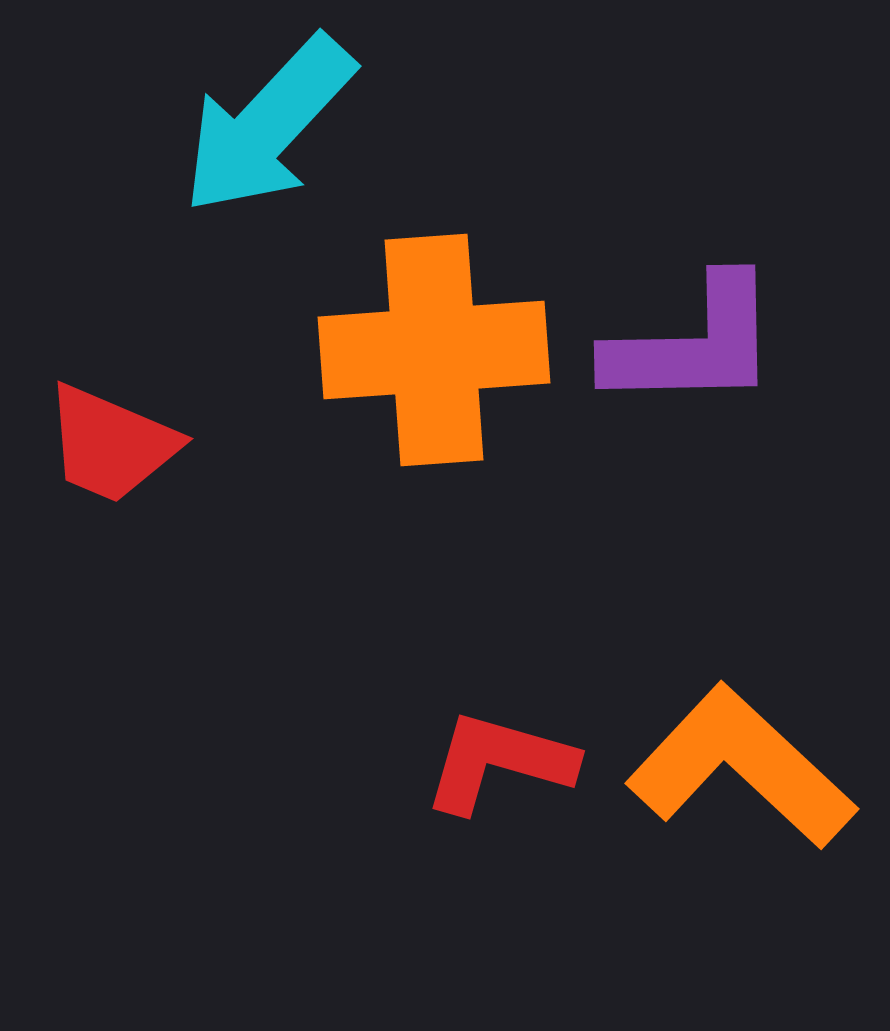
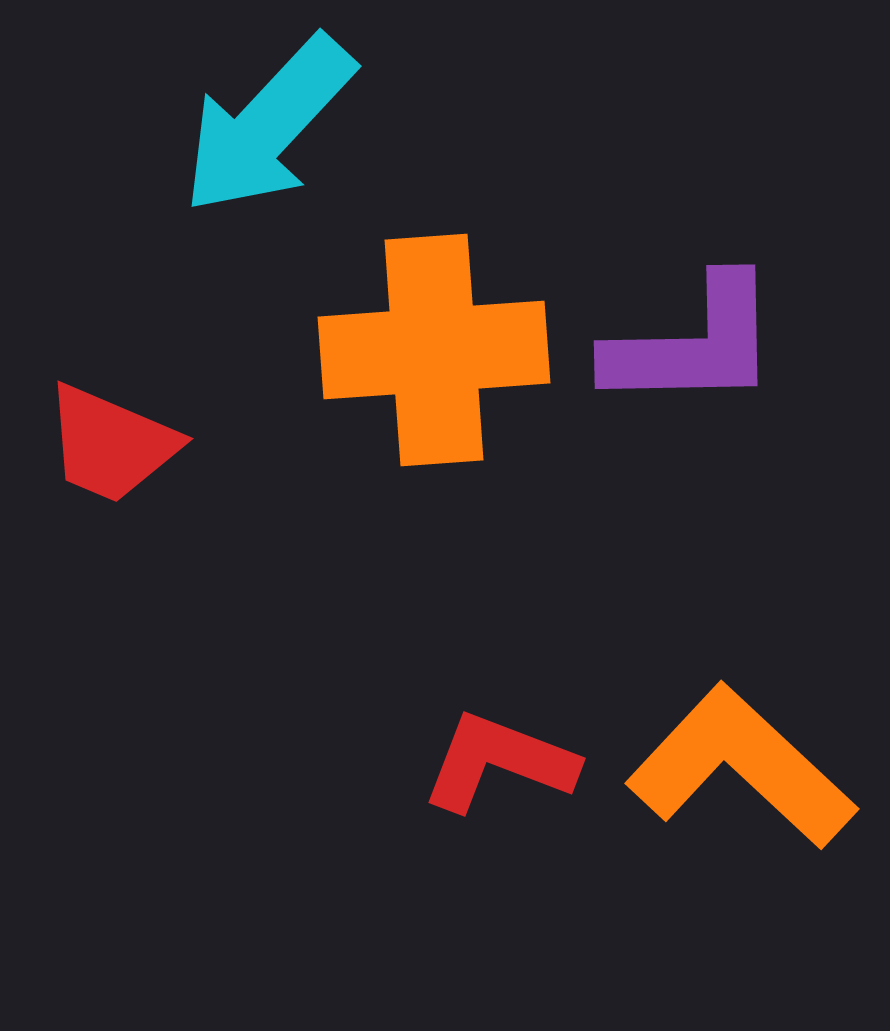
red L-shape: rotated 5 degrees clockwise
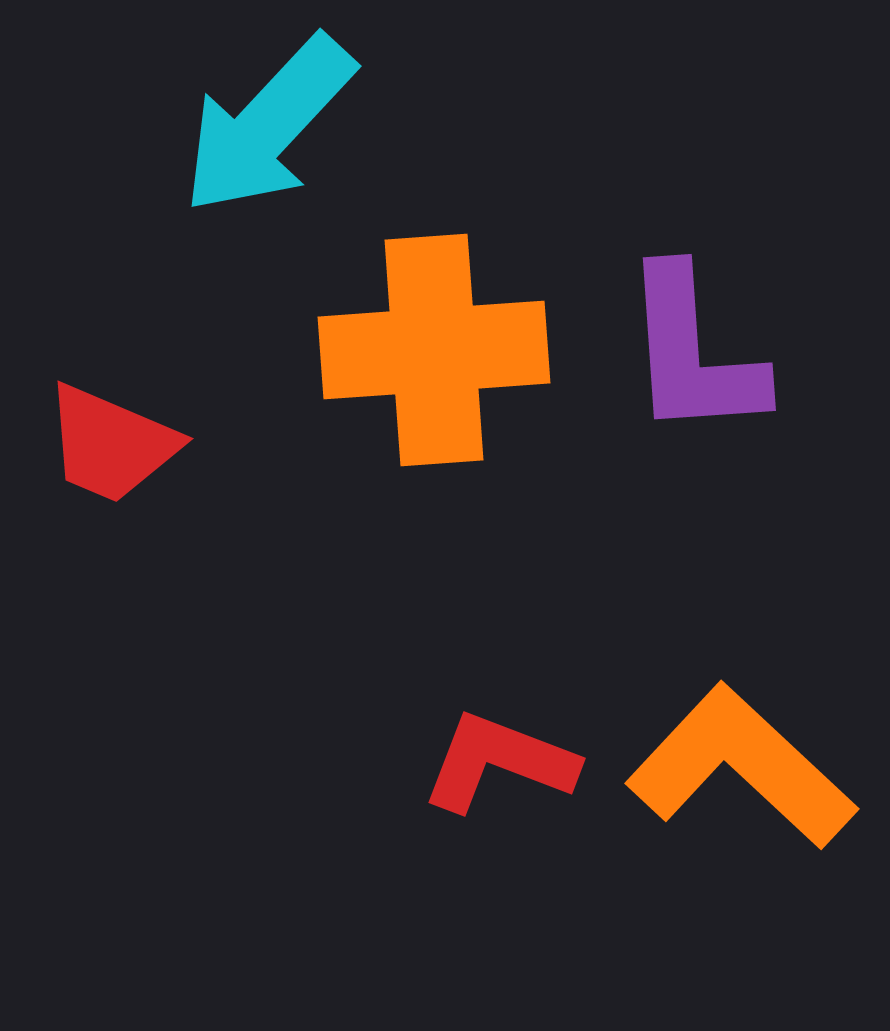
purple L-shape: moved 9 px down; rotated 87 degrees clockwise
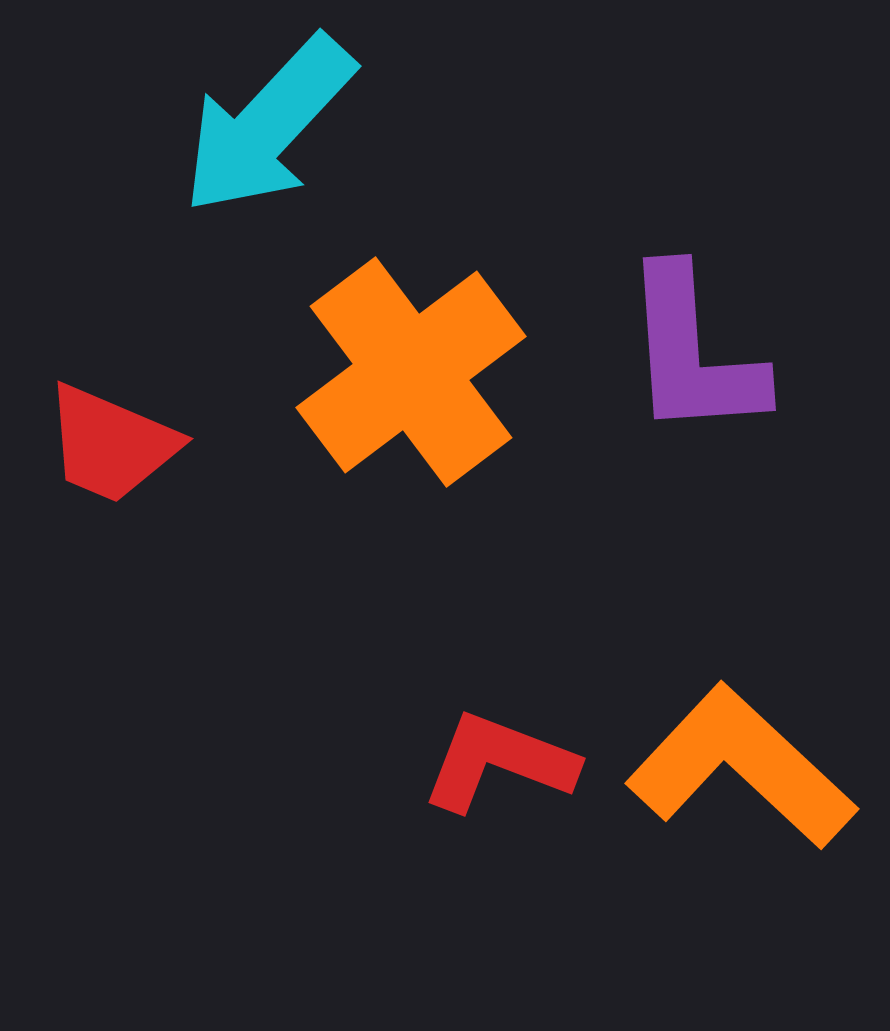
orange cross: moved 23 px left, 22 px down; rotated 33 degrees counterclockwise
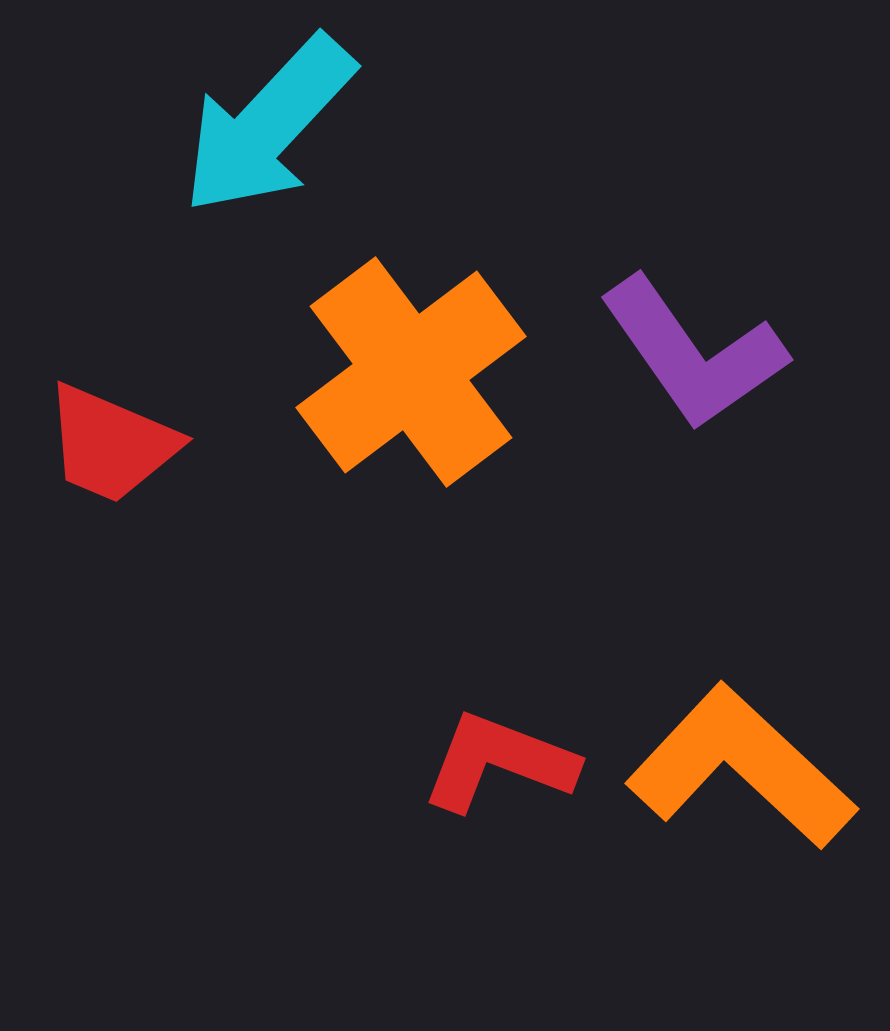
purple L-shape: rotated 31 degrees counterclockwise
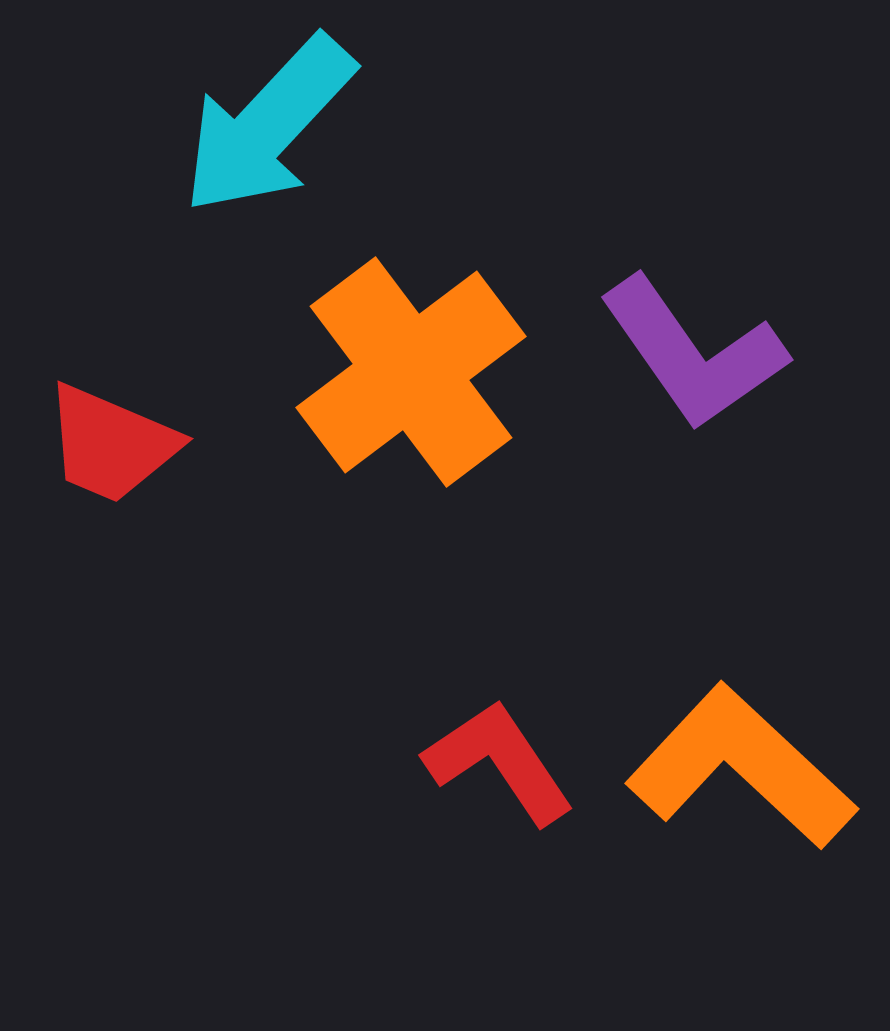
red L-shape: rotated 35 degrees clockwise
